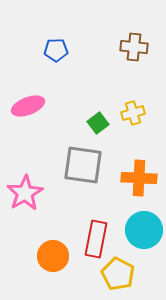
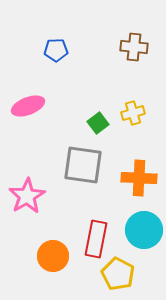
pink star: moved 2 px right, 3 px down
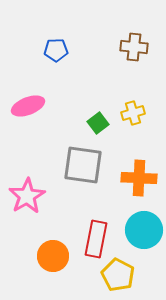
yellow pentagon: moved 1 px down
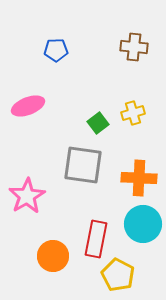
cyan circle: moved 1 px left, 6 px up
